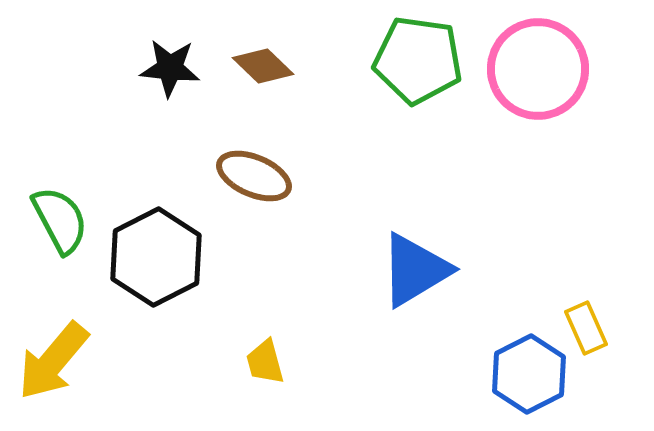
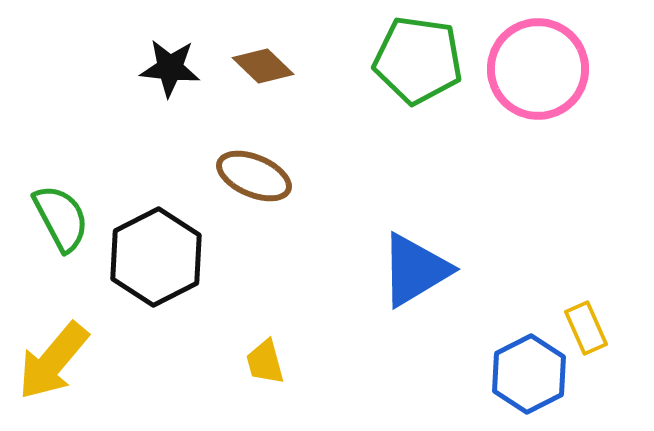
green semicircle: moved 1 px right, 2 px up
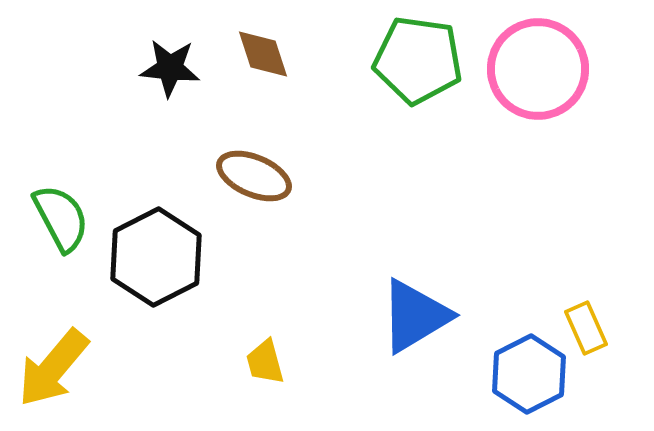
brown diamond: moved 12 px up; rotated 28 degrees clockwise
blue triangle: moved 46 px down
yellow arrow: moved 7 px down
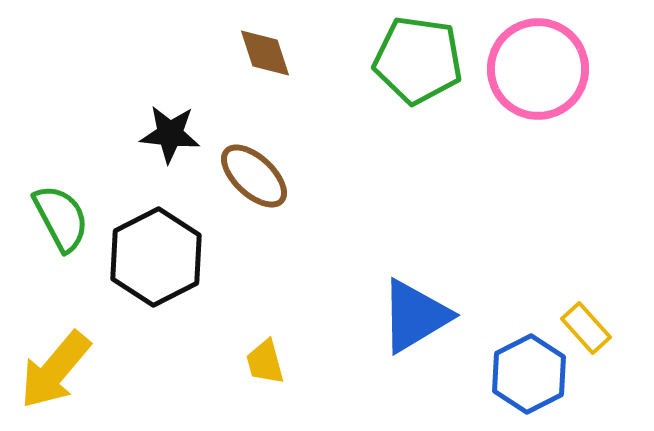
brown diamond: moved 2 px right, 1 px up
black star: moved 66 px down
brown ellipse: rotated 20 degrees clockwise
yellow rectangle: rotated 18 degrees counterclockwise
yellow arrow: moved 2 px right, 2 px down
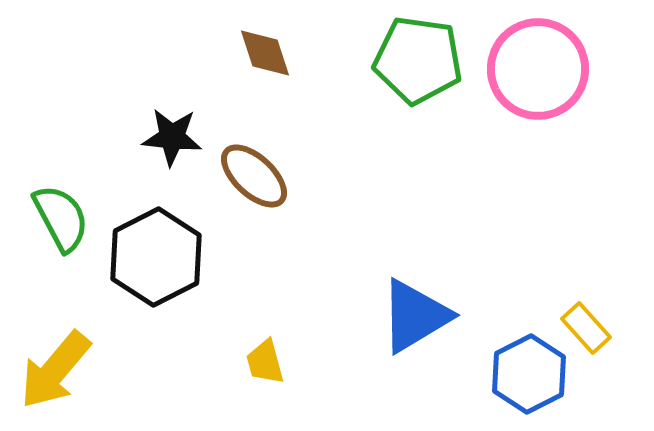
black star: moved 2 px right, 3 px down
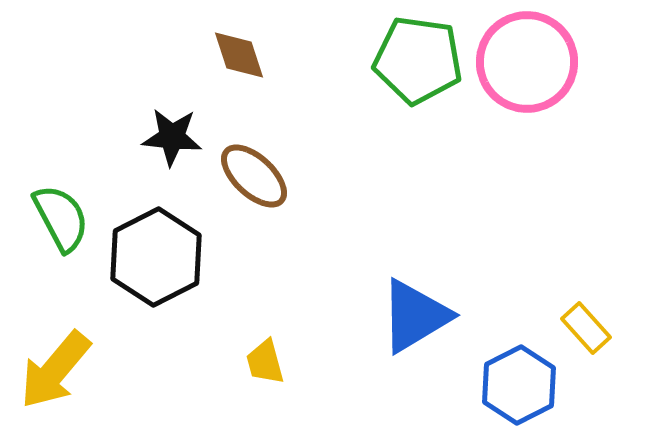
brown diamond: moved 26 px left, 2 px down
pink circle: moved 11 px left, 7 px up
blue hexagon: moved 10 px left, 11 px down
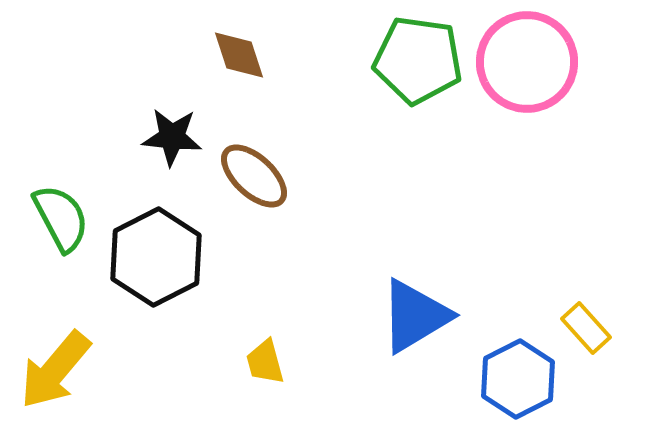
blue hexagon: moved 1 px left, 6 px up
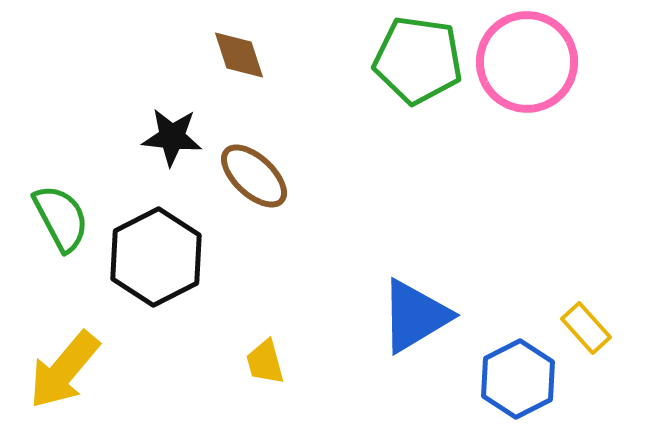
yellow arrow: moved 9 px right
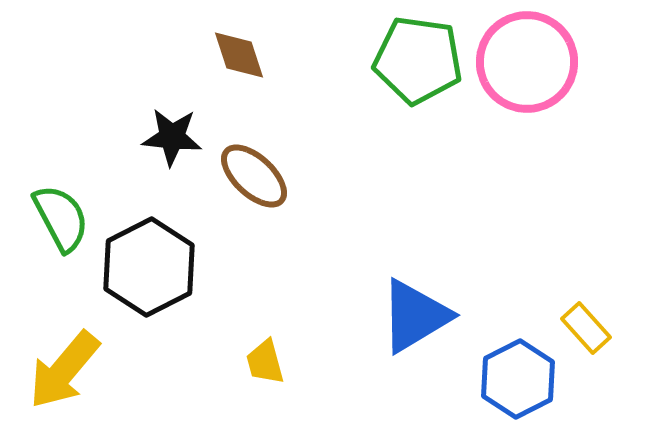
black hexagon: moved 7 px left, 10 px down
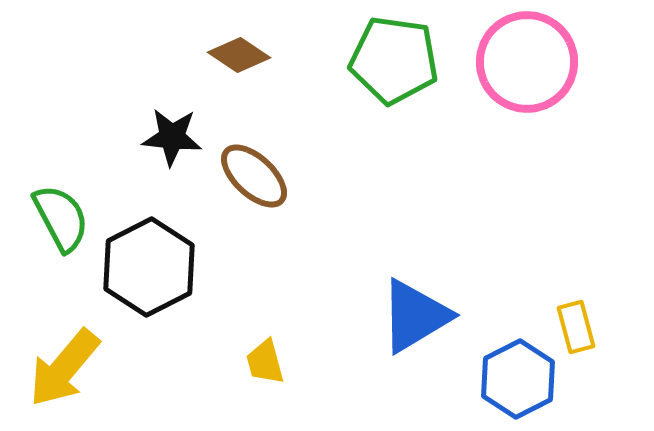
brown diamond: rotated 38 degrees counterclockwise
green pentagon: moved 24 px left
yellow rectangle: moved 10 px left, 1 px up; rotated 27 degrees clockwise
yellow arrow: moved 2 px up
